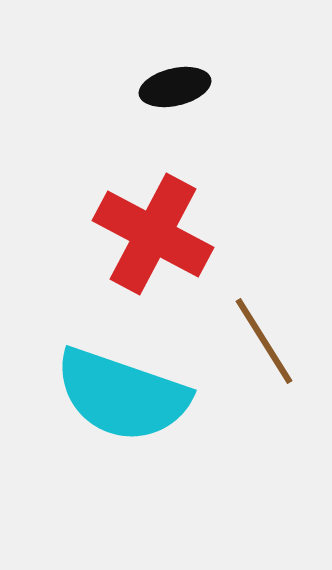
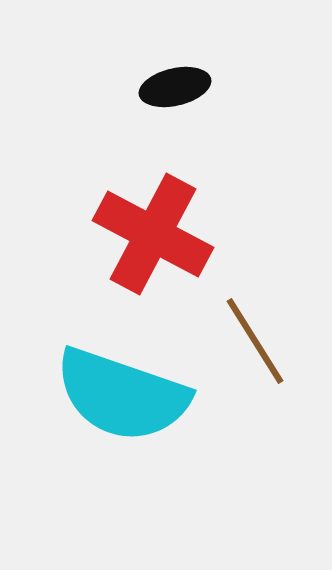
brown line: moved 9 px left
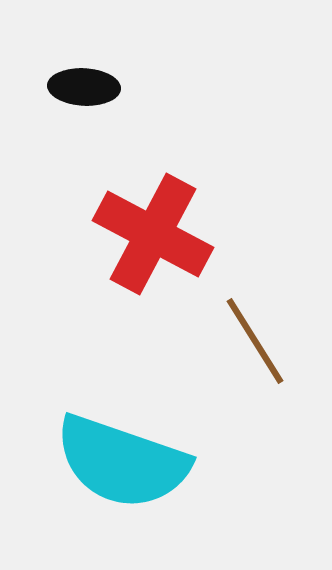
black ellipse: moved 91 px left; rotated 16 degrees clockwise
cyan semicircle: moved 67 px down
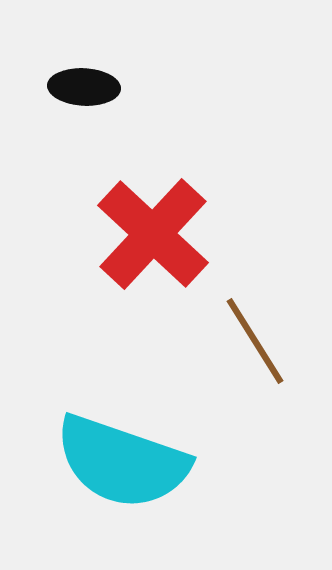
red cross: rotated 15 degrees clockwise
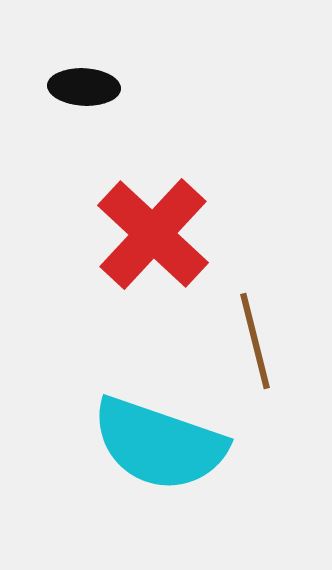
brown line: rotated 18 degrees clockwise
cyan semicircle: moved 37 px right, 18 px up
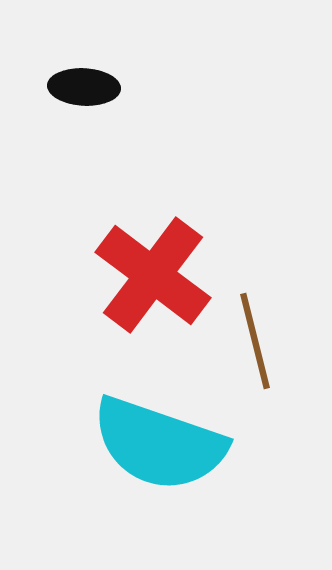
red cross: moved 41 px down; rotated 6 degrees counterclockwise
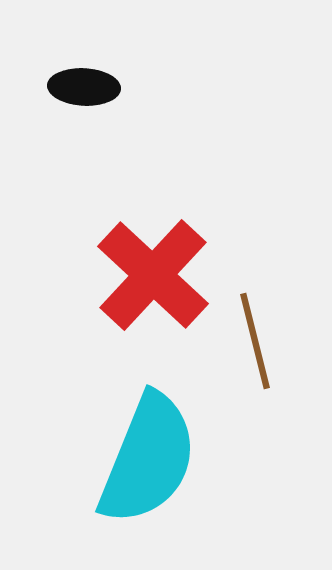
red cross: rotated 6 degrees clockwise
cyan semicircle: moved 11 px left, 15 px down; rotated 87 degrees counterclockwise
